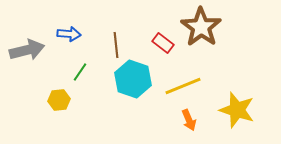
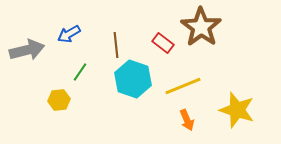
blue arrow: rotated 145 degrees clockwise
orange arrow: moved 2 px left
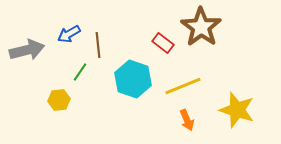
brown line: moved 18 px left
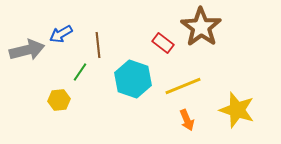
blue arrow: moved 8 px left
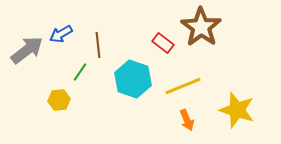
gray arrow: rotated 24 degrees counterclockwise
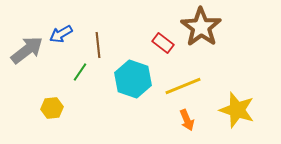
yellow hexagon: moved 7 px left, 8 px down
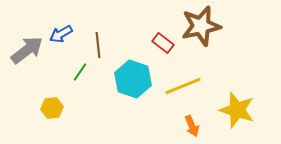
brown star: moved 1 px up; rotated 24 degrees clockwise
orange arrow: moved 5 px right, 6 px down
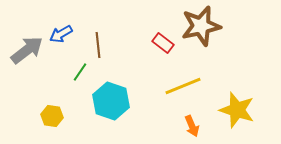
cyan hexagon: moved 22 px left, 22 px down
yellow hexagon: moved 8 px down; rotated 15 degrees clockwise
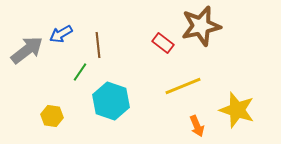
orange arrow: moved 5 px right
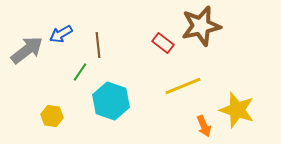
orange arrow: moved 7 px right
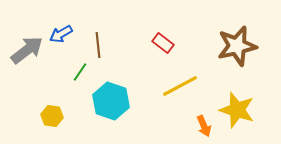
brown star: moved 36 px right, 20 px down
yellow line: moved 3 px left; rotated 6 degrees counterclockwise
